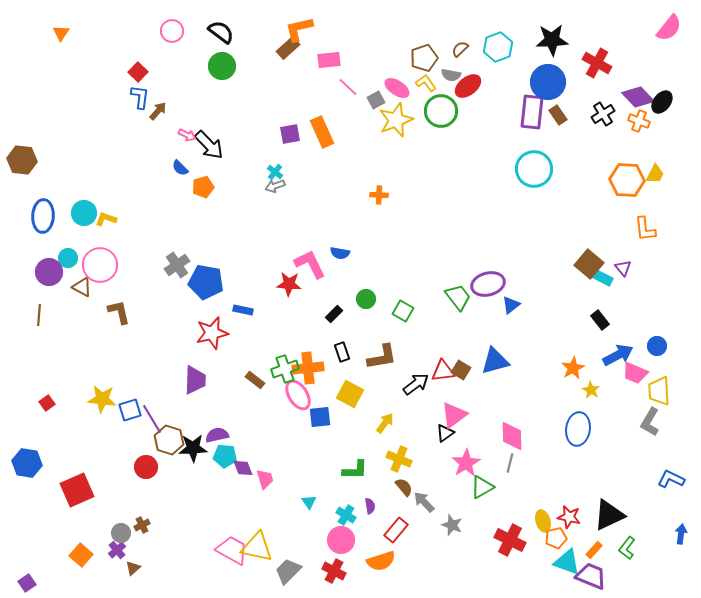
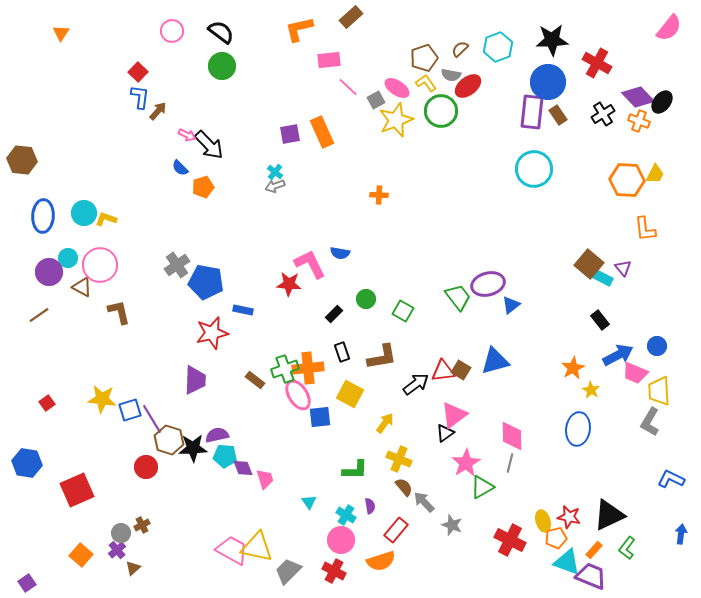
brown rectangle at (288, 48): moved 63 px right, 31 px up
brown line at (39, 315): rotated 50 degrees clockwise
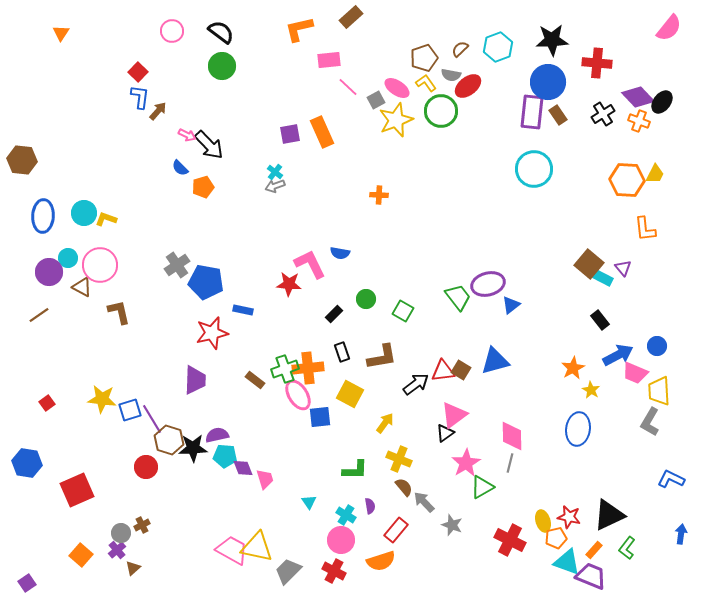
red cross at (597, 63): rotated 24 degrees counterclockwise
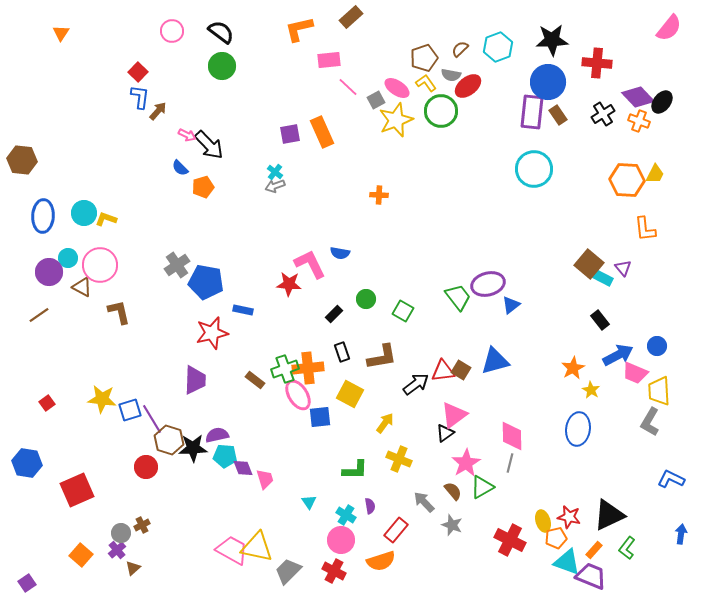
brown semicircle at (404, 487): moved 49 px right, 4 px down
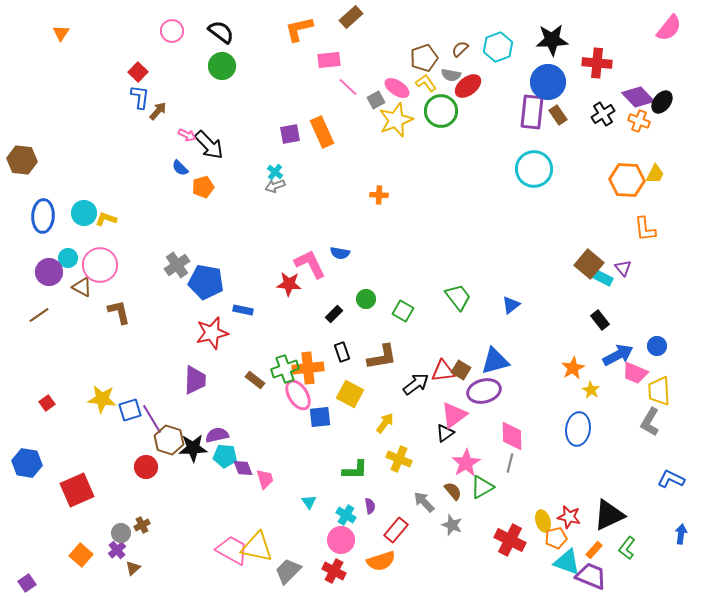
purple ellipse at (488, 284): moved 4 px left, 107 px down
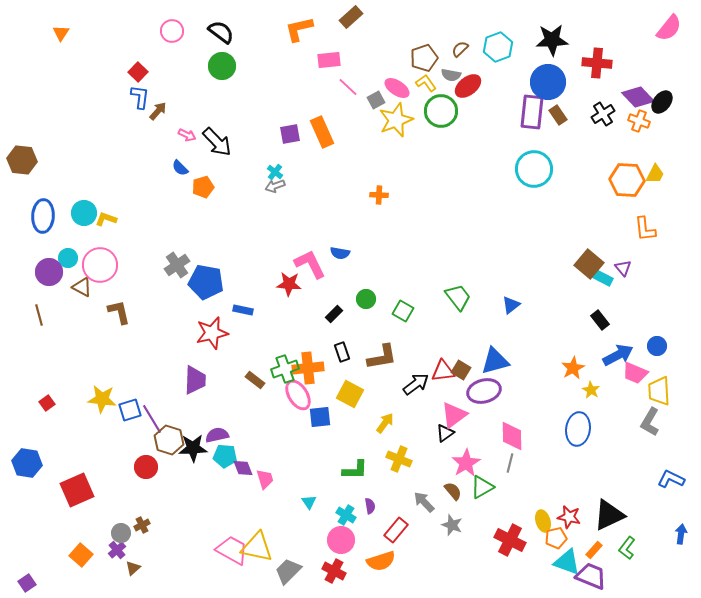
black arrow at (209, 145): moved 8 px right, 3 px up
brown line at (39, 315): rotated 70 degrees counterclockwise
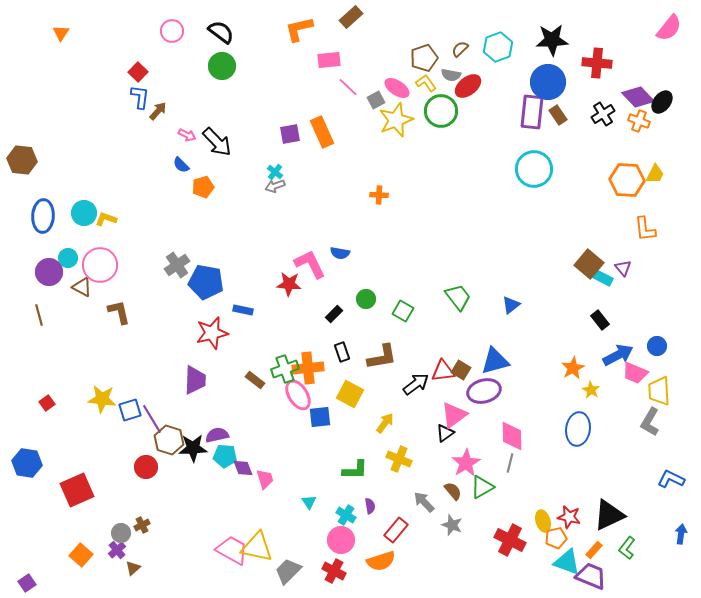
blue semicircle at (180, 168): moved 1 px right, 3 px up
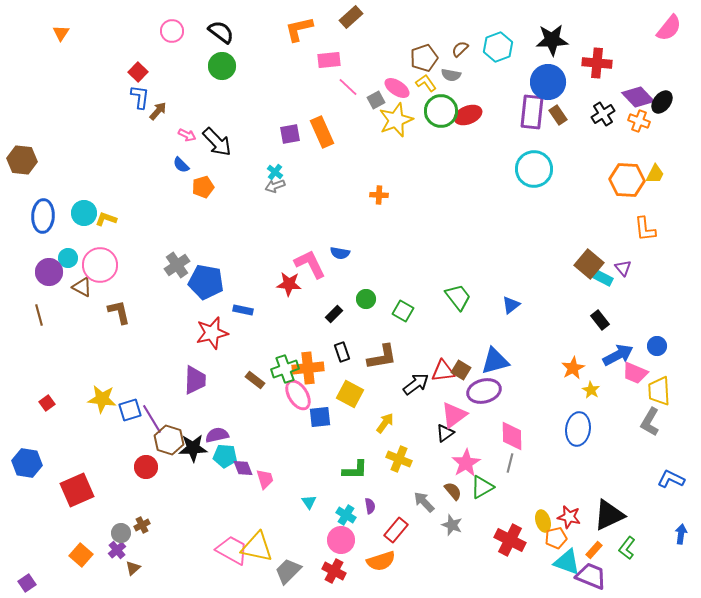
red ellipse at (468, 86): moved 29 px down; rotated 16 degrees clockwise
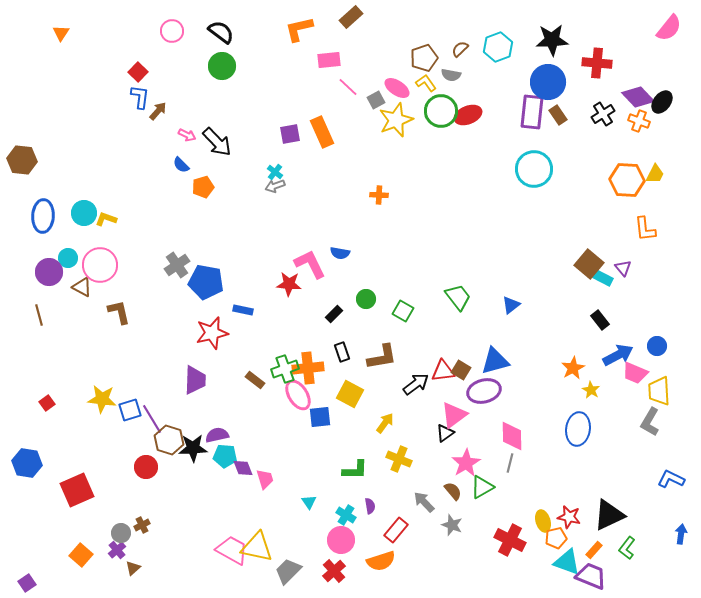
red cross at (334, 571): rotated 20 degrees clockwise
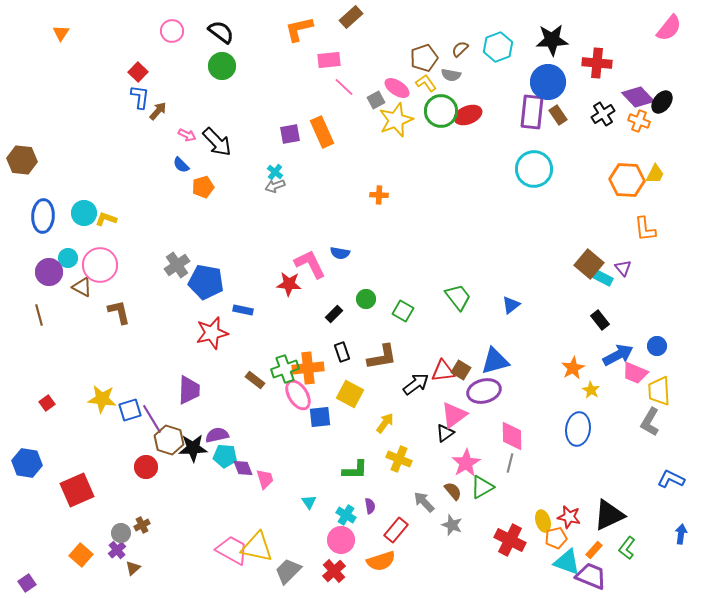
pink line at (348, 87): moved 4 px left
purple trapezoid at (195, 380): moved 6 px left, 10 px down
